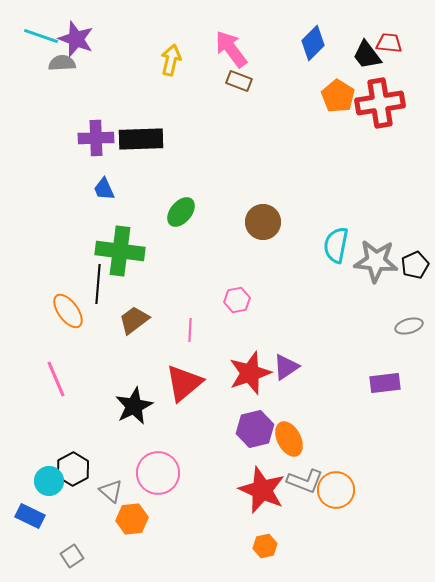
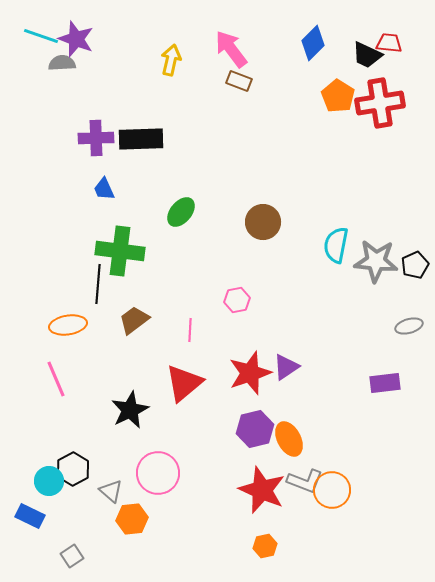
black trapezoid at (367, 55): rotated 28 degrees counterclockwise
orange ellipse at (68, 311): moved 14 px down; rotated 63 degrees counterclockwise
black star at (134, 406): moved 4 px left, 4 px down
orange circle at (336, 490): moved 4 px left
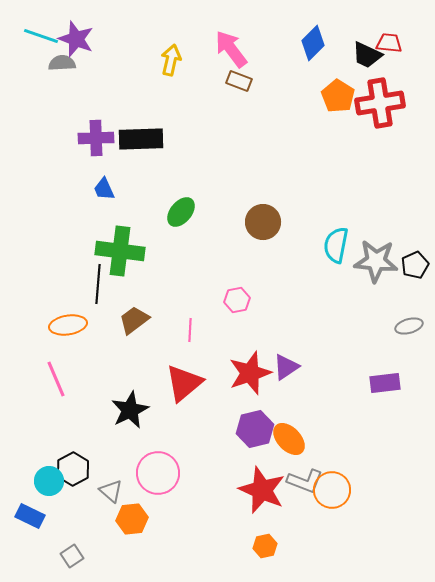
orange ellipse at (289, 439): rotated 16 degrees counterclockwise
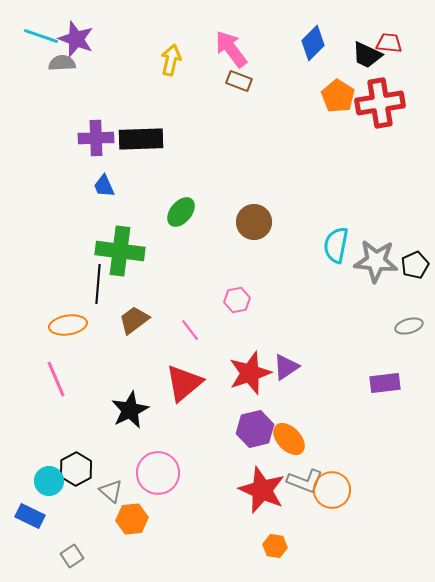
blue trapezoid at (104, 189): moved 3 px up
brown circle at (263, 222): moved 9 px left
pink line at (190, 330): rotated 40 degrees counterclockwise
black hexagon at (73, 469): moved 3 px right
orange hexagon at (265, 546): moved 10 px right; rotated 20 degrees clockwise
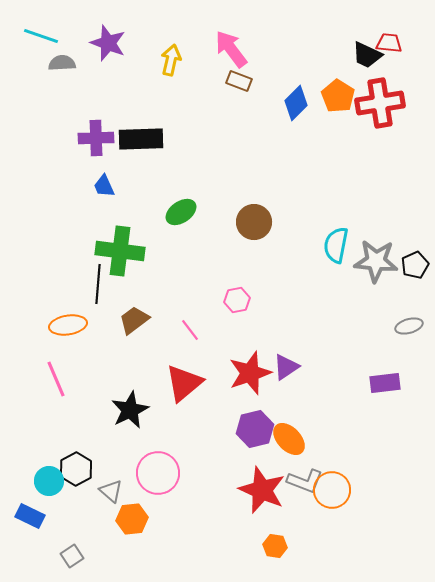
purple star at (76, 39): moved 32 px right, 4 px down
blue diamond at (313, 43): moved 17 px left, 60 px down
green ellipse at (181, 212): rotated 16 degrees clockwise
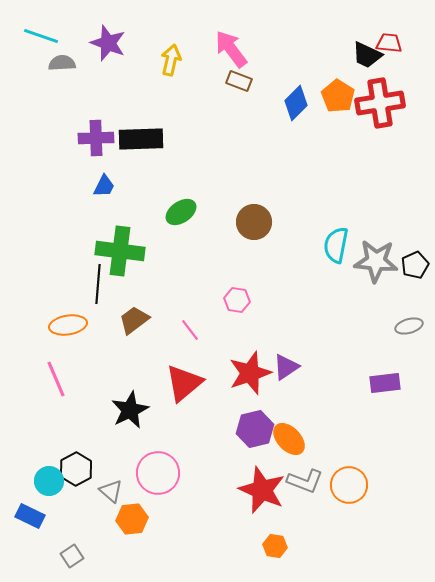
blue trapezoid at (104, 186): rotated 130 degrees counterclockwise
pink hexagon at (237, 300): rotated 20 degrees clockwise
orange circle at (332, 490): moved 17 px right, 5 px up
